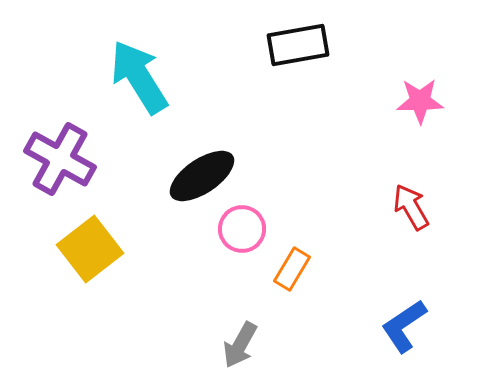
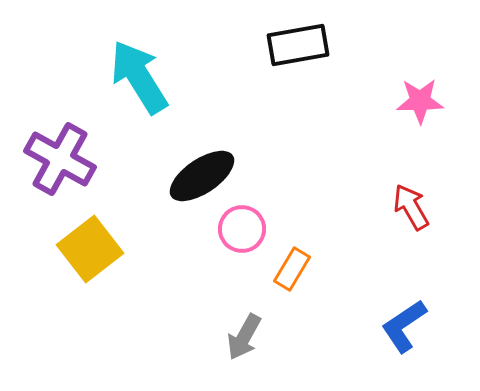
gray arrow: moved 4 px right, 8 px up
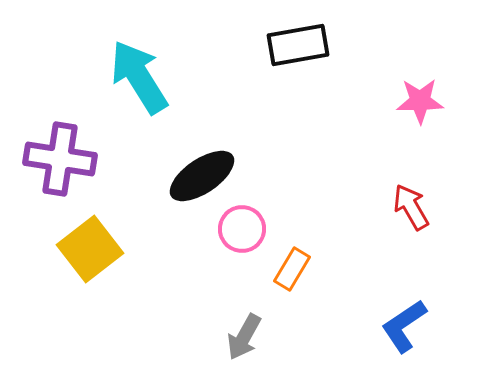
purple cross: rotated 20 degrees counterclockwise
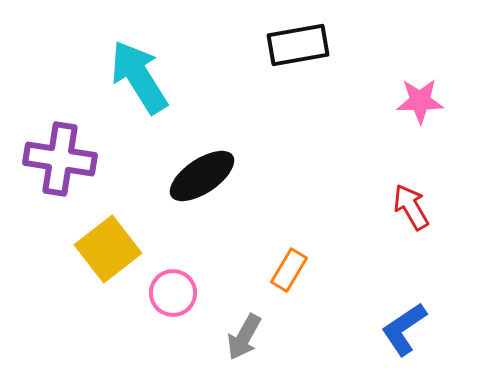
pink circle: moved 69 px left, 64 px down
yellow square: moved 18 px right
orange rectangle: moved 3 px left, 1 px down
blue L-shape: moved 3 px down
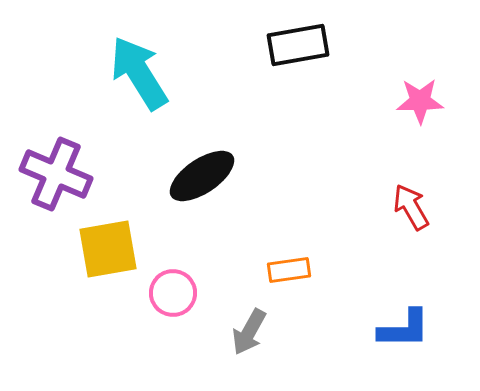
cyan arrow: moved 4 px up
purple cross: moved 4 px left, 15 px down; rotated 14 degrees clockwise
yellow square: rotated 28 degrees clockwise
orange rectangle: rotated 51 degrees clockwise
blue L-shape: rotated 146 degrees counterclockwise
gray arrow: moved 5 px right, 5 px up
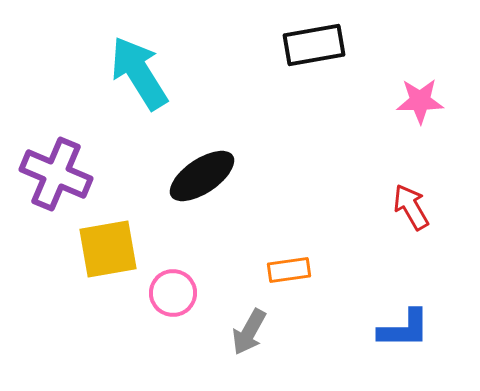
black rectangle: moved 16 px right
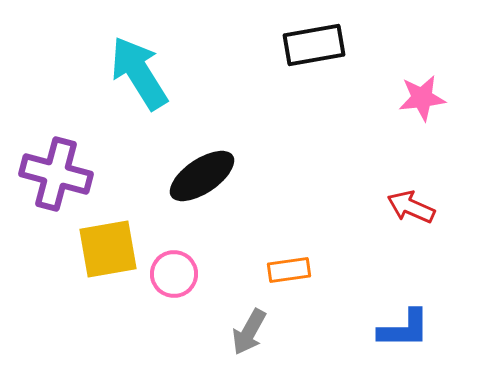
pink star: moved 2 px right, 3 px up; rotated 6 degrees counterclockwise
purple cross: rotated 8 degrees counterclockwise
red arrow: rotated 36 degrees counterclockwise
pink circle: moved 1 px right, 19 px up
